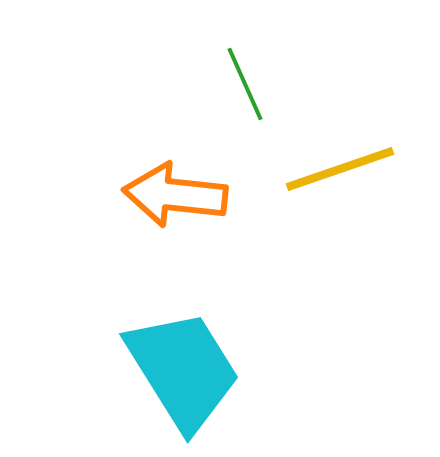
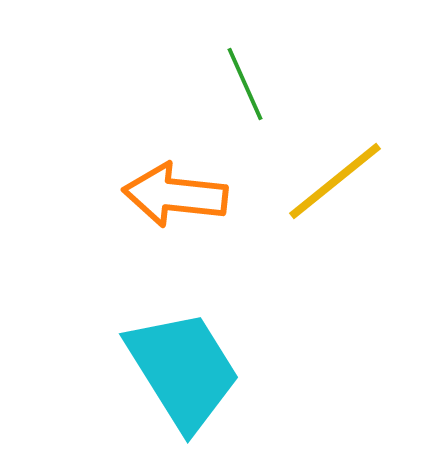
yellow line: moved 5 px left, 12 px down; rotated 20 degrees counterclockwise
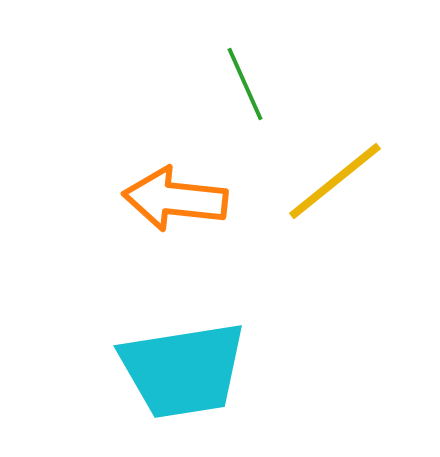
orange arrow: moved 4 px down
cyan trapezoid: rotated 113 degrees clockwise
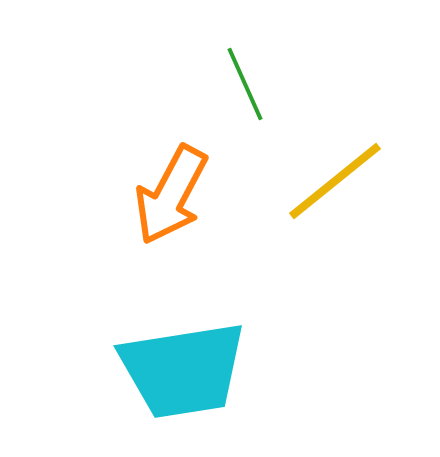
orange arrow: moved 4 px left, 4 px up; rotated 68 degrees counterclockwise
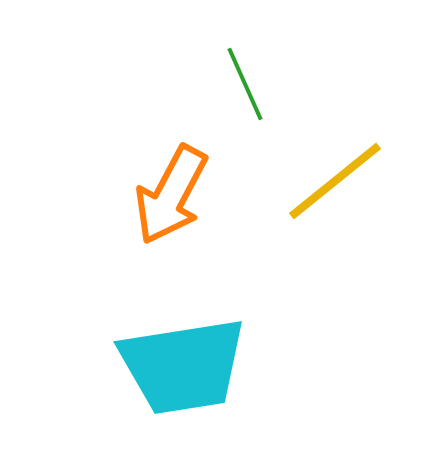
cyan trapezoid: moved 4 px up
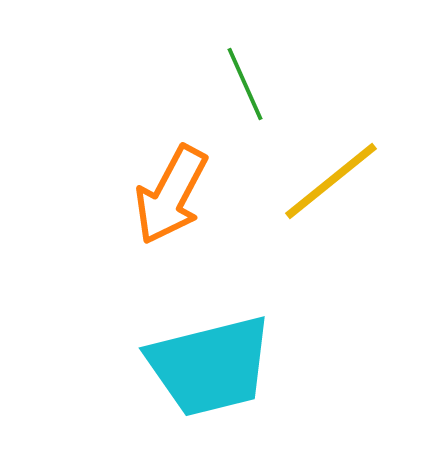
yellow line: moved 4 px left
cyan trapezoid: moved 27 px right; rotated 5 degrees counterclockwise
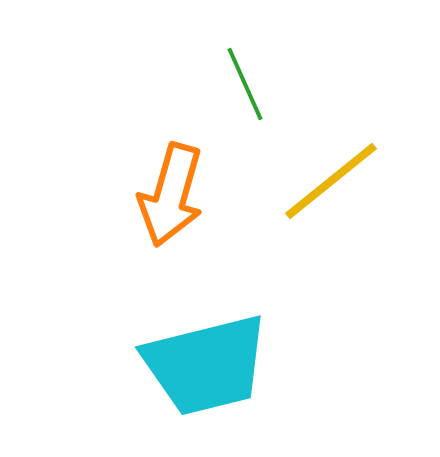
orange arrow: rotated 12 degrees counterclockwise
cyan trapezoid: moved 4 px left, 1 px up
